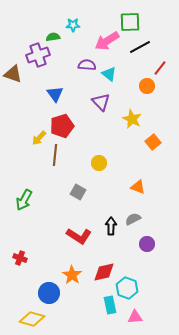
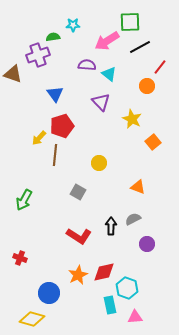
red line: moved 1 px up
orange star: moved 6 px right; rotated 12 degrees clockwise
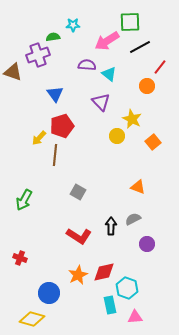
brown triangle: moved 2 px up
yellow circle: moved 18 px right, 27 px up
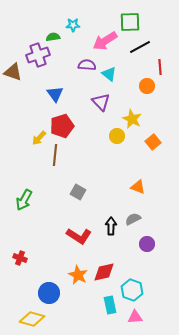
pink arrow: moved 2 px left
red line: rotated 42 degrees counterclockwise
orange star: rotated 18 degrees counterclockwise
cyan hexagon: moved 5 px right, 2 px down
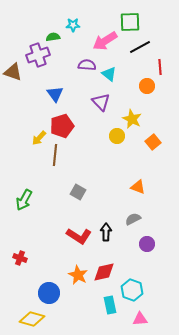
black arrow: moved 5 px left, 6 px down
pink triangle: moved 5 px right, 2 px down
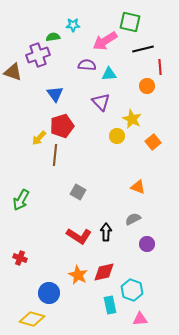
green square: rotated 15 degrees clockwise
black line: moved 3 px right, 2 px down; rotated 15 degrees clockwise
cyan triangle: rotated 42 degrees counterclockwise
green arrow: moved 3 px left
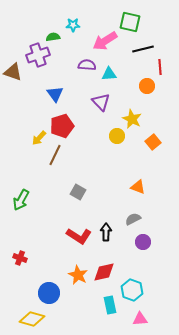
brown line: rotated 20 degrees clockwise
purple circle: moved 4 px left, 2 px up
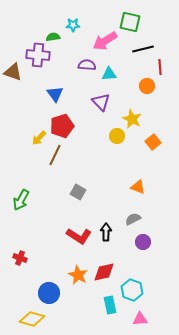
purple cross: rotated 25 degrees clockwise
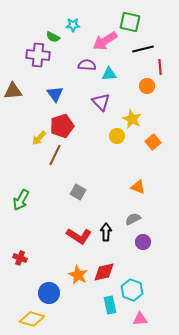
green semicircle: rotated 144 degrees counterclockwise
brown triangle: moved 19 px down; rotated 24 degrees counterclockwise
